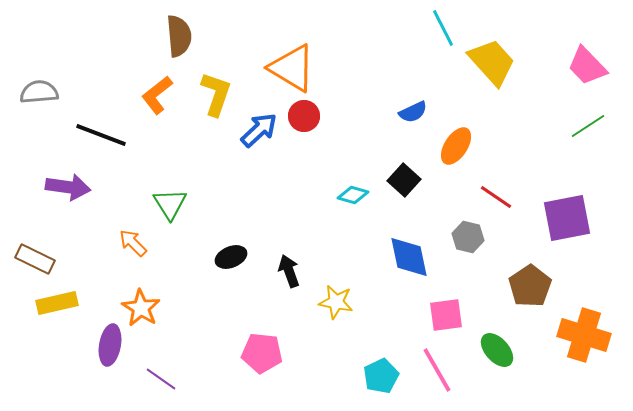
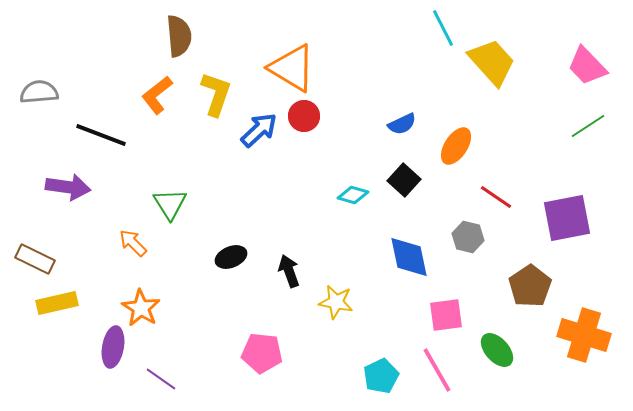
blue semicircle: moved 11 px left, 12 px down
purple ellipse: moved 3 px right, 2 px down
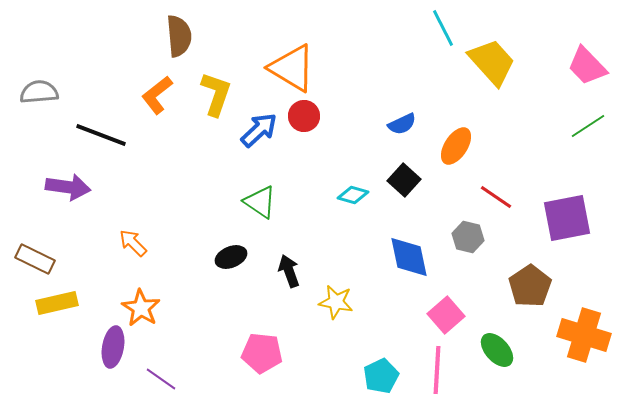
green triangle: moved 90 px right, 2 px up; rotated 24 degrees counterclockwise
pink square: rotated 33 degrees counterclockwise
pink line: rotated 33 degrees clockwise
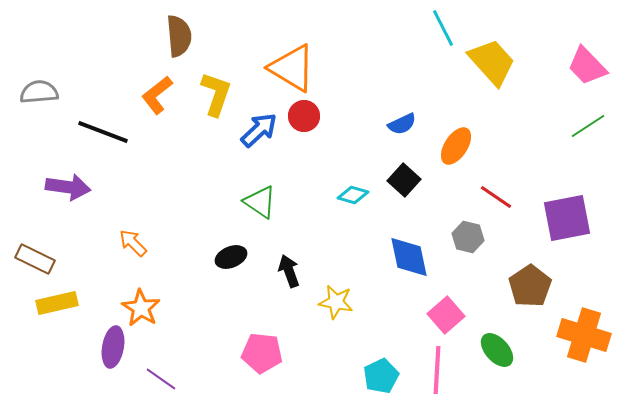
black line: moved 2 px right, 3 px up
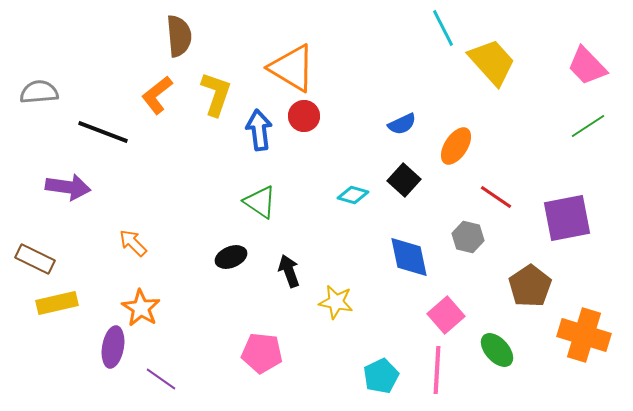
blue arrow: rotated 54 degrees counterclockwise
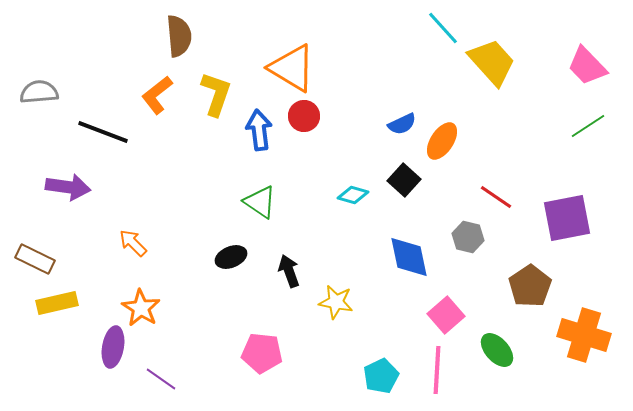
cyan line: rotated 15 degrees counterclockwise
orange ellipse: moved 14 px left, 5 px up
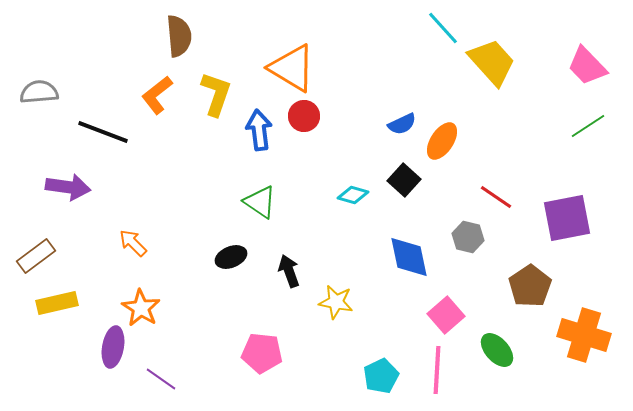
brown rectangle: moved 1 px right, 3 px up; rotated 63 degrees counterclockwise
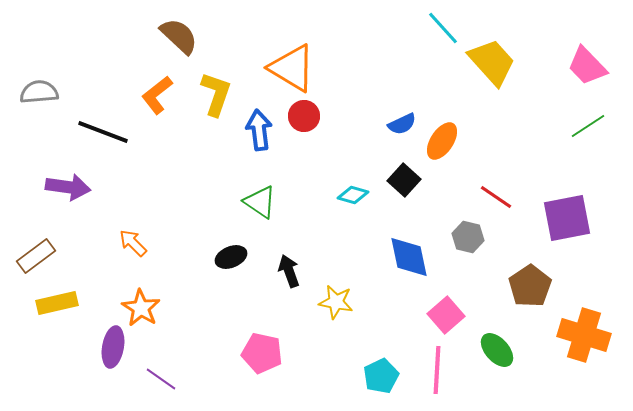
brown semicircle: rotated 42 degrees counterclockwise
pink pentagon: rotated 6 degrees clockwise
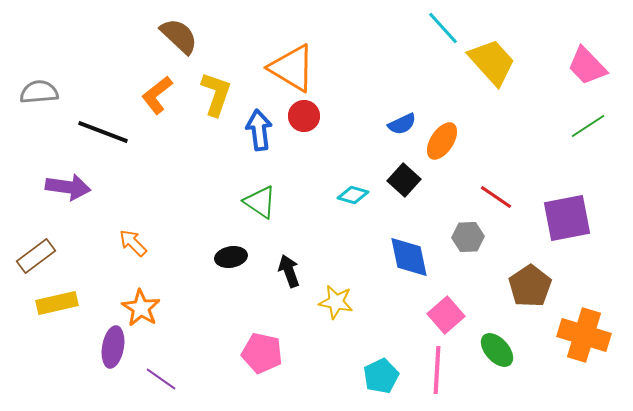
gray hexagon: rotated 16 degrees counterclockwise
black ellipse: rotated 12 degrees clockwise
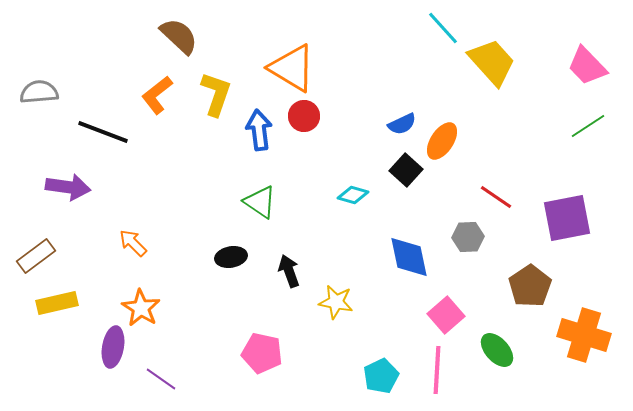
black square: moved 2 px right, 10 px up
